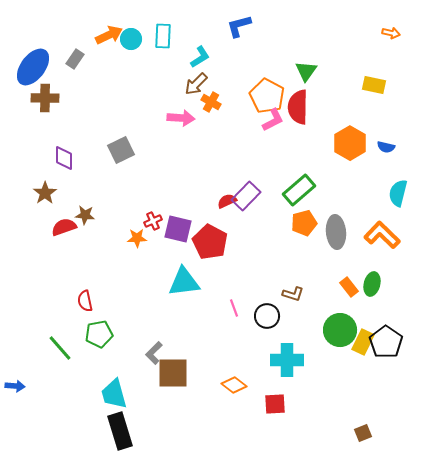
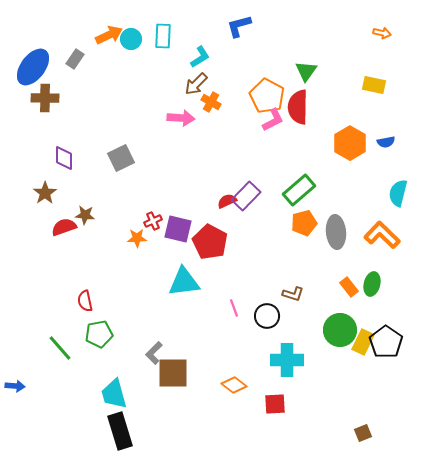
orange arrow at (391, 33): moved 9 px left
blue semicircle at (386, 147): moved 5 px up; rotated 24 degrees counterclockwise
gray square at (121, 150): moved 8 px down
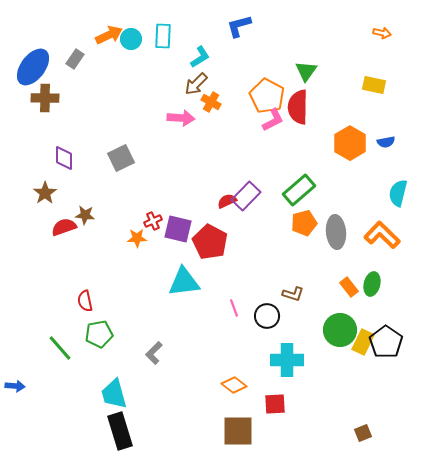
brown square at (173, 373): moved 65 px right, 58 px down
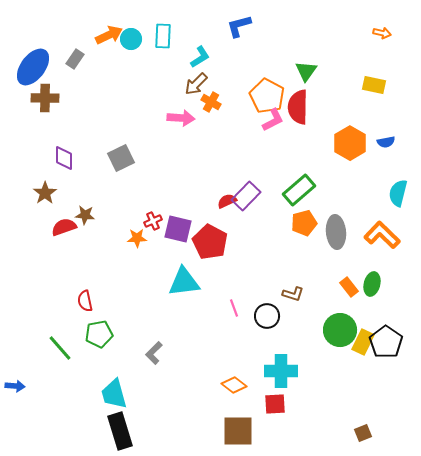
cyan cross at (287, 360): moved 6 px left, 11 px down
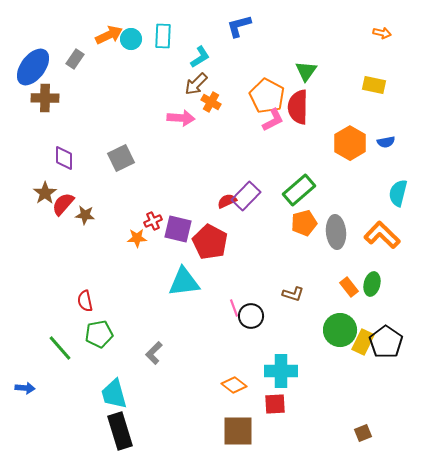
red semicircle at (64, 227): moved 1 px left, 23 px up; rotated 30 degrees counterclockwise
black circle at (267, 316): moved 16 px left
blue arrow at (15, 386): moved 10 px right, 2 px down
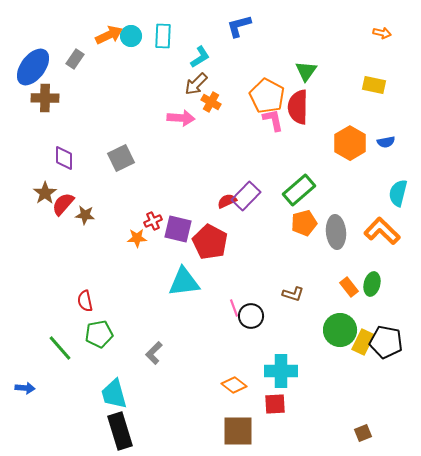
cyan circle at (131, 39): moved 3 px up
pink L-shape at (273, 120): rotated 75 degrees counterclockwise
orange L-shape at (382, 235): moved 4 px up
black pentagon at (386, 342): rotated 24 degrees counterclockwise
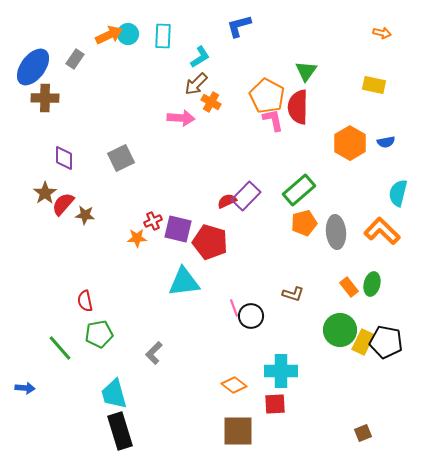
cyan circle at (131, 36): moved 3 px left, 2 px up
red pentagon at (210, 242): rotated 12 degrees counterclockwise
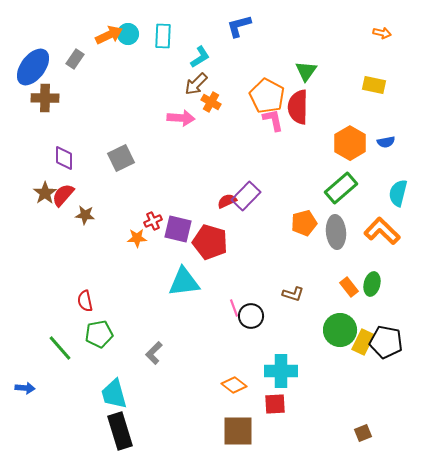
green rectangle at (299, 190): moved 42 px right, 2 px up
red semicircle at (63, 204): moved 9 px up
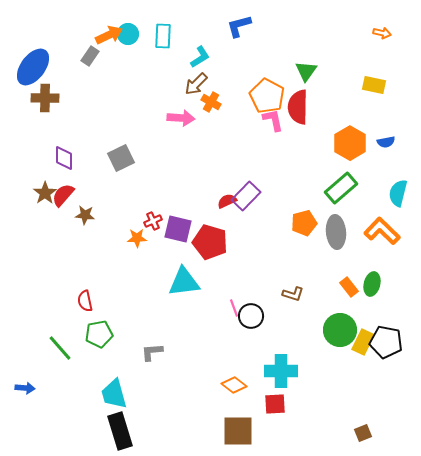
gray rectangle at (75, 59): moved 15 px right, 3 px up
gray L-shape at (154, 353): moved 2 px left, 1 px up; rotated 40 degrees clockwise
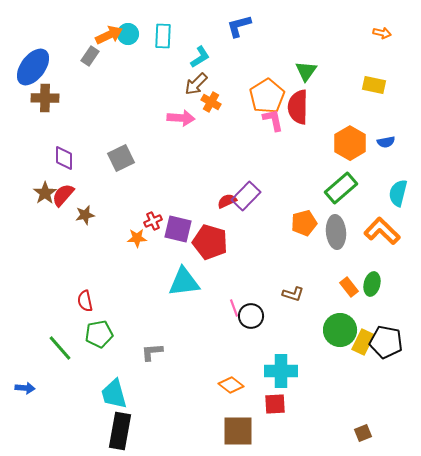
orange pentagon at (267, 96): rotated 12 degrees clockwise
brown star at (85, 215): rotated 18 degrees counterclockwise
orange diamond at (234, 385): moved 3 px left
black rectangle at (120, 431): rotated 27 degrees clockwise
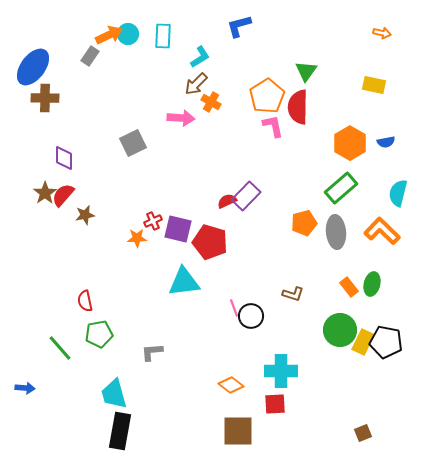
pink L-shape at (273, 120): moved 6 px down
gray square at (121, 158): moved 12 px right, 15 px up
